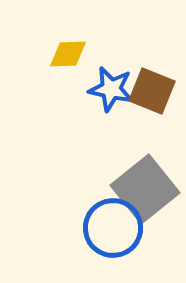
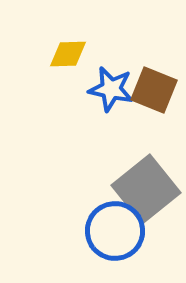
brown square: moved 2 px right, 1 px up
gray square: moved 1 px right
blue circle: moved 2 px right, 3 px down
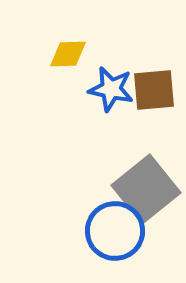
brown square: rotated 27 degrees counterclockwise
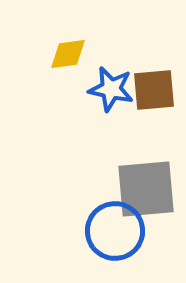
yellow diamond: rotated 6 degrees counterclockwise
gray square: rotated 34 degrees clockwise
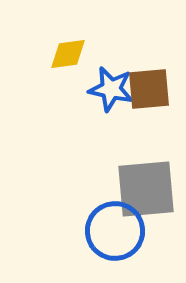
brown square: moved 5 px left, 1 px up
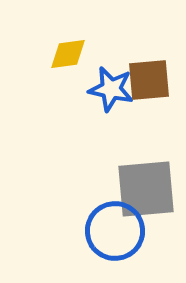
brown square: moved 9 px up
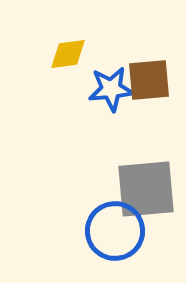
blue star: rotated 18 degrees counterclockwise
